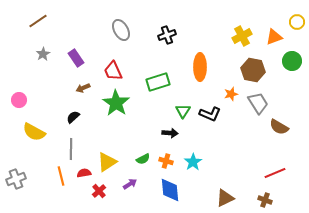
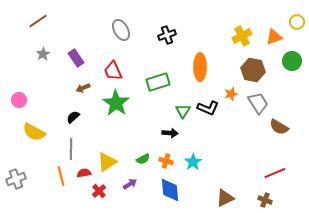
black L-shape: moved 2 px left, 6 px up
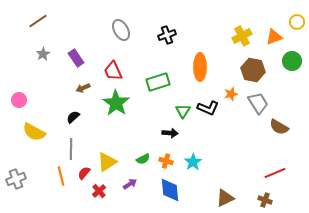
red semicircle: rotated 40 degrees counterclockwise
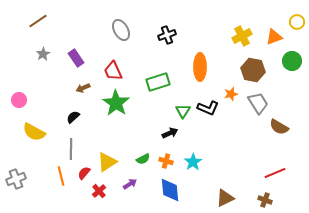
black arrow: rotated 28 degrees counterclockwise
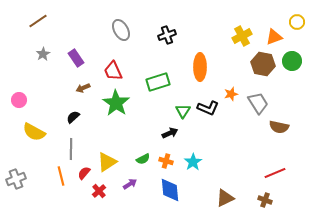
brown hexagon: moved 10 px right, 6 px up
brown semicircle: rotated 18 degrees counterclockwise
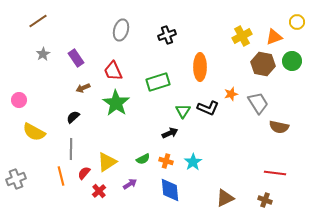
gray ellipse: rotated 45 degrees clockwise
red line: rotated 30 degrees clockwise
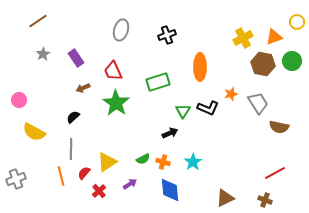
yellow cross: moved 1 px right, 2 px down
orange cross: moved 3 px left, 1 px down
red line: rotated 35 degrees counterclockwise
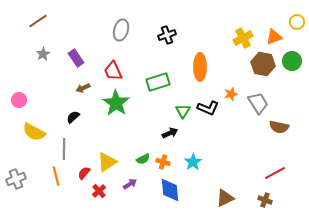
gray line: moved 7 px left
orange line: moved 5 px left
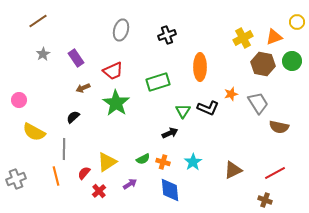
red trapezoid: rotated 90 degrees counterclockwise
brown triangle: moved 8 px right, 28 px up
